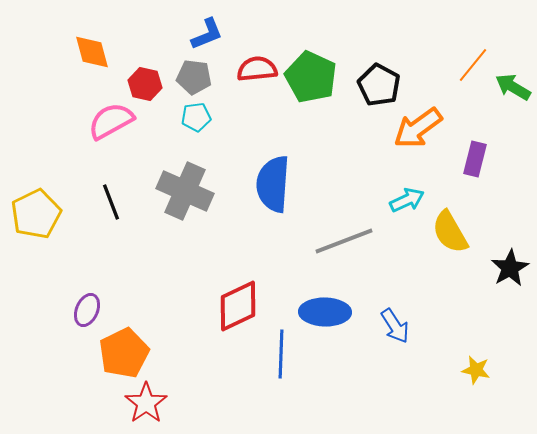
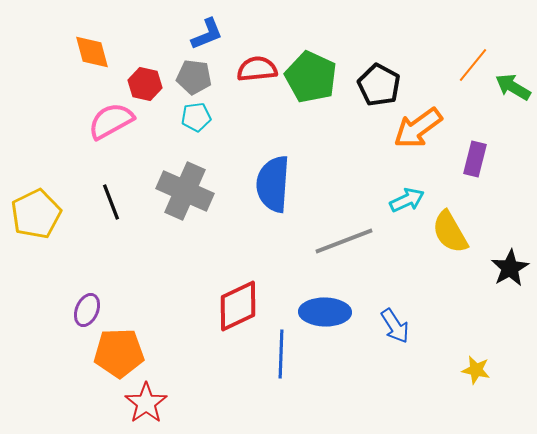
orange pentagon: moved 5 px left; rotated 24 degrees clockwise
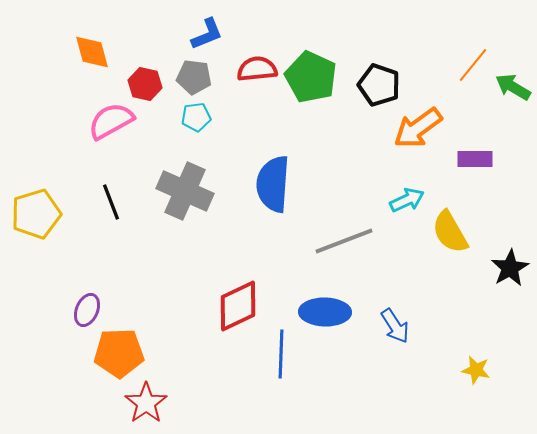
black pentagon: rotated 9 degrees counterclockwise
purple rectangle: rotated 76 degrees clockwise
yellow pentagon: rotated 9 degrees clockwise
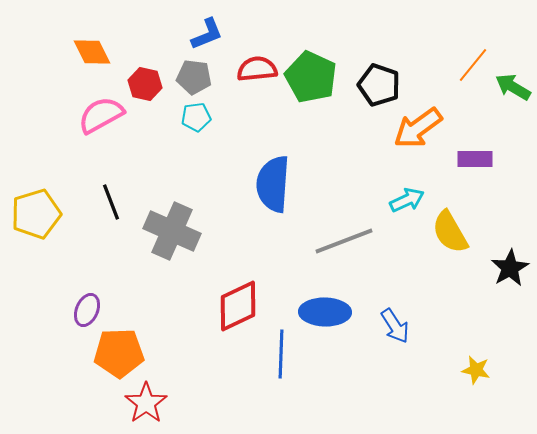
orange diamond: rotated 12 degrees counterclockwise
pink semicircle: moved 10 px left, 6 px up
gray cross: moved 13 px left, 40 px down
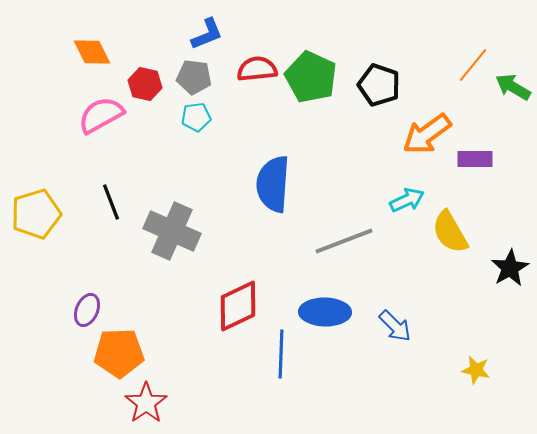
orange arrow: moved 9 px right, 6 px down
blue arrow: rotated 12 degrees counterclockwise
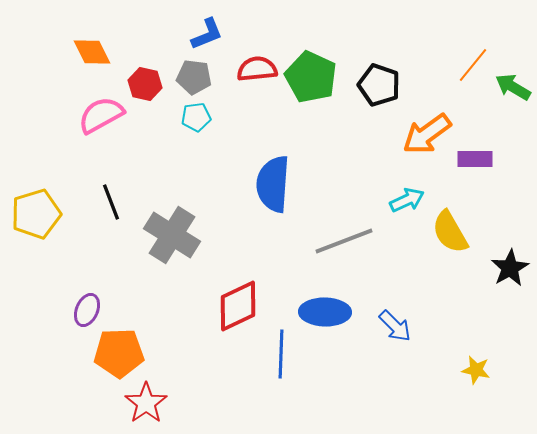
gray cross: moved 4 px down; rotated 8 degrees clockwise
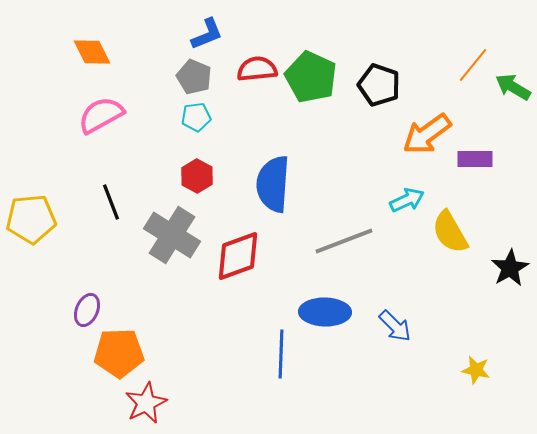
gray pentagon: rotated 16 degrees clockwise
red hexagon: moved 52 px right, 92 px down; rotated 16 degrees clockwise
yellow pentagon: moved 5 px left, 5 px down; rotated 12 degrees clockwise
red diamond: moved 50 px up; rotated 6 degrees clockwise
red star: rotated 9 degrees clockwise
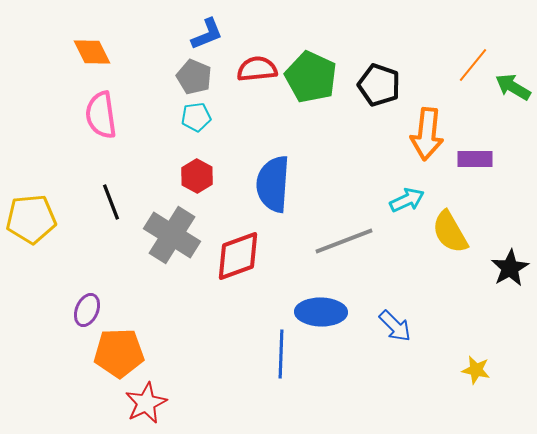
pink semicircle: rotated 69 degrees counterclockwise
orange arrow: rotated 48 degrees counterclockwise
blue ellipse: moved 4 px left
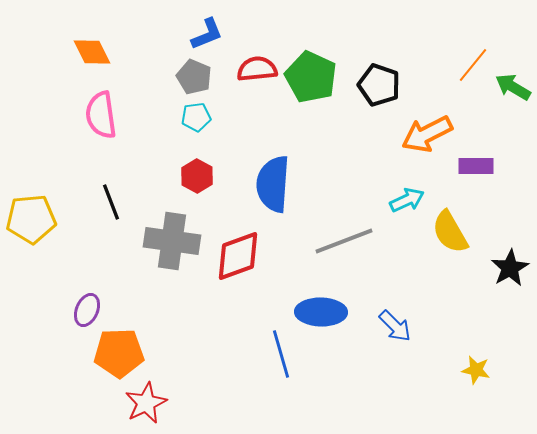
orange arrow: rotated 57 degrees clockwise
purple rectangle: moved 1 px right, 7 px down
gray cross: moved 6 px down; rotated 24 degrees counterclockwise
blue line: rotated 18 degrees counterclockwise
